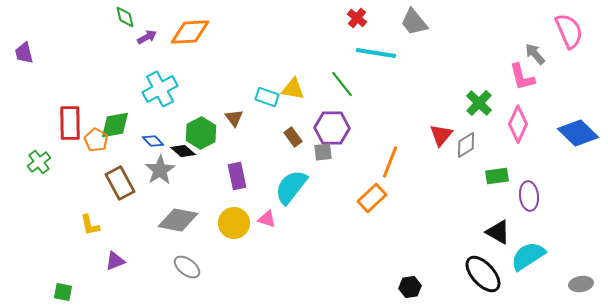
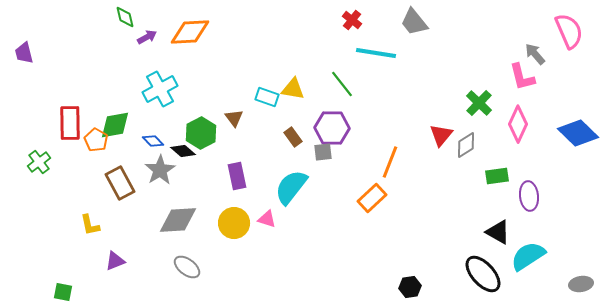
red cross at (357, 18): moved 5 px left, 2 px down
gray diamond at (178, 220): rotated 15 degrees counterclockwise
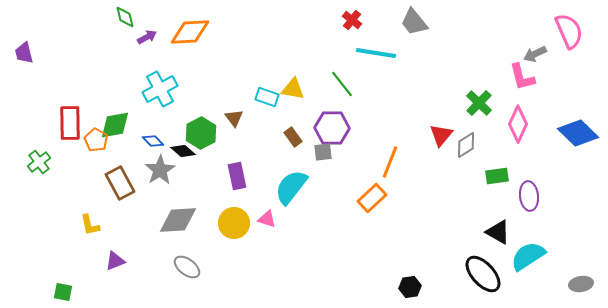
gray arrow at (535, 54): rotated 75 degrees counterclockwise
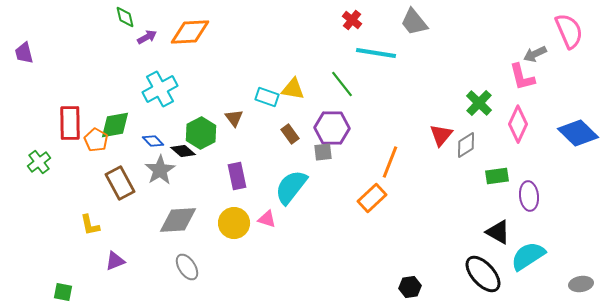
brown rectangle at (293, 137): moved 3 px left, 3 px up
gray ellipse at (187, 267): rotated 20 degrees clockwise
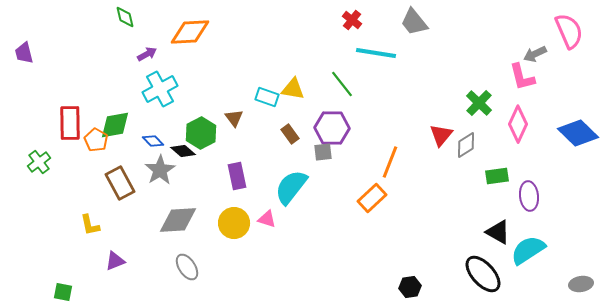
purple arrow at (147, 37): moved 17 px down
cyan semicircle at (528, 256): moved 6 px up
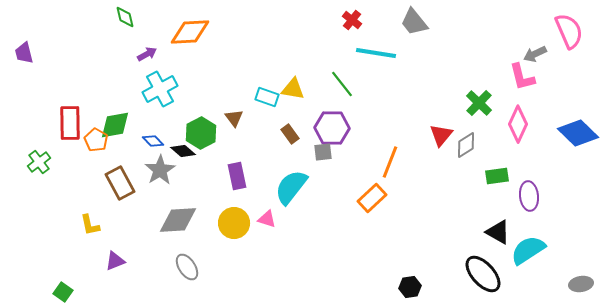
green square at (63, 292): rotated 24 degrees clockwise
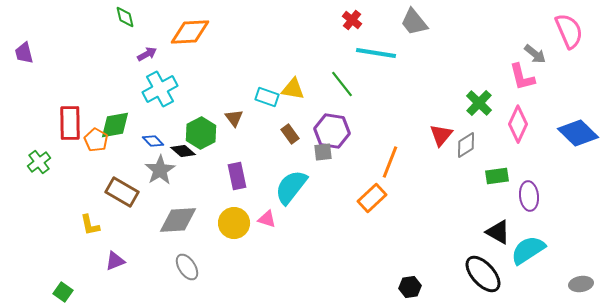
gray arrow at (535, 54): rotated 115 degrees counterclockwise
purple hexagon at (332, 128): moved 3 px down; rotated 8 degrees clockwise
brown rectangle at (120, 183): moved 2 px right, 9 px down; rotated 32 degrees counterclockwise
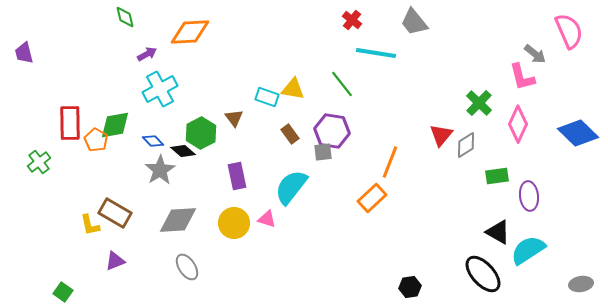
brown rectangle at (122, 192): moved 7 px left, 21 px down
